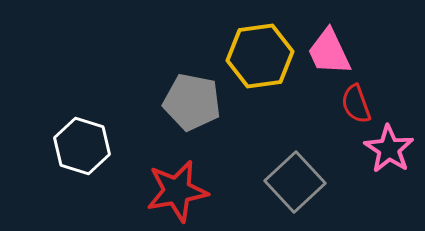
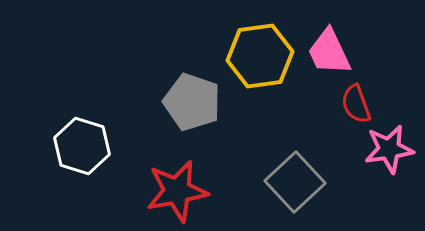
gray pentagon: rotated 8 degrees clockwise
pink star: rotated 30 degrees clockwise
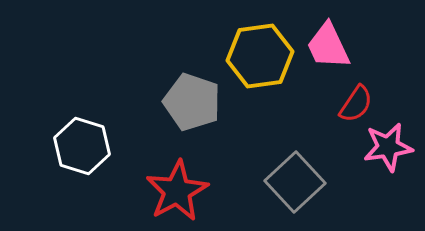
pink trapezoid: moved 1 px left, 6 px up
red semicircle: rotated 126 degrees counterclockwise
pink star: moved 1 px left, 2 px up
red star: rotated 18 degrees counterclockwise
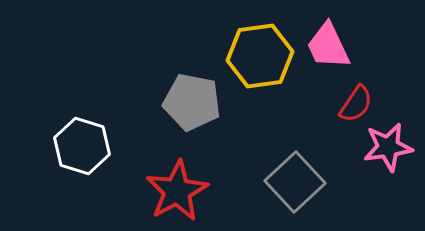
gray pentagon: rotated 8 degrees counterclockwise
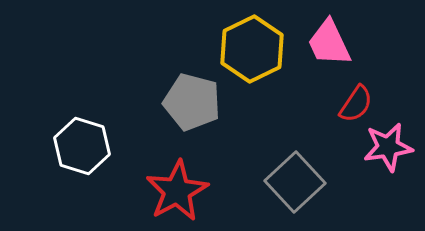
pink trapezoid: moved 1 px right, 3 px up
yellow hexagon: moved 8 px left, 7 px up; rotated 18 degrees counterclockwise
gray pentagon: rotated 4 degrees clockwise
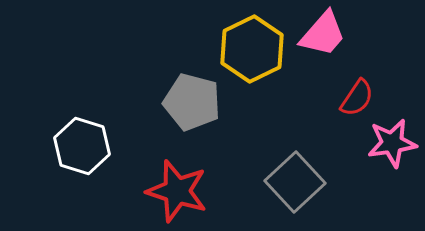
pink trapezoid: moved 6 px left, 9 px up; rotated 114 degrees counterclockwise
red semicircle: moved 1 px right, 6 px up
pink star: moved 4 px right, 4 px up
red star: rotated 26 degrees counterclockwise
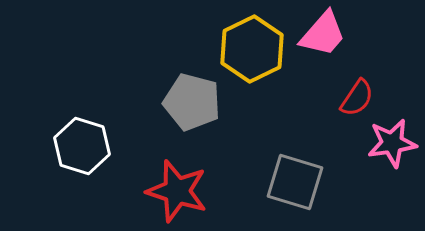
gray square: rotated 30 degrees counterclockwise
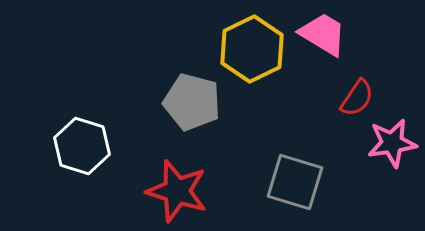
pink trapezoid: rotated 100 degrees counterclockwise
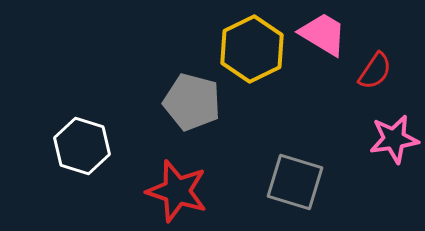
red semicircle: moved 18 px right, 27 px up
pink star: moved 2 px right, 4 px up
